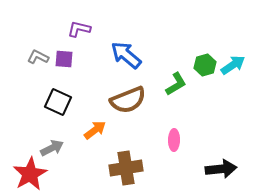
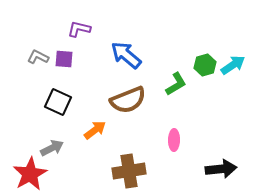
brown cross: moved 3 px right, 3 px down
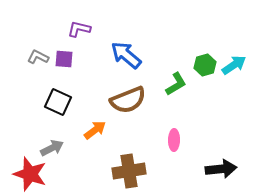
cyan arrow: moved 1 px right
red star: rotated 24 degrees counterclockwise
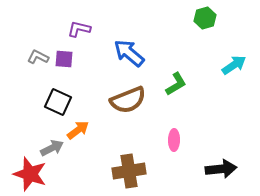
blue arrow: moved 3 px right, 2 px up
green hexagon: moved 47 px up
orange arrow: moved 17 px left
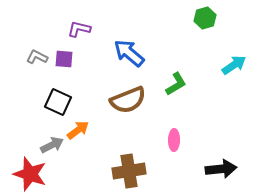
gray L-shape: moved 1 px left
gray arrow: moved 3 px up
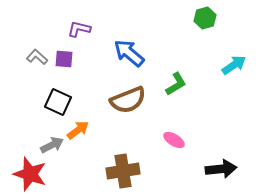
gray L-shape: rotated 15 degrees clockwise
pink ellipse: rotated 60 degrees counterclockwise
brown cross: moved 6 px left
